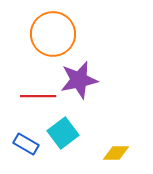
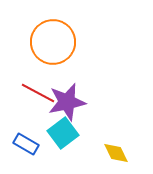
orange circle: moved 8 px down
purple star: moved 12 px left, 22 px down
red line: moved 3 px up; rotated 28 degrees clockwise
yellow diamond: rotated 64 degrees clockwise
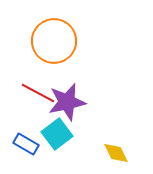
orange circle: moved 1 px right, 1 px up
cyan square: moved 6 px left, 1 px down
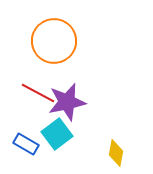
yellow diamond: rotated 36 degrees clockwise
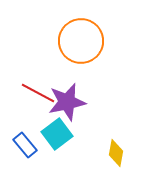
orange circle: moved 27 px right
blue rectangle: moved 1 px left, 1 px down; rotated 20 degrees clockwise
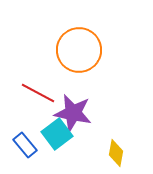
orange circle: moved 2 px left, 9 px down
purple star: moved 6 px right, 11 px down; rotated 24 degrees clockwise
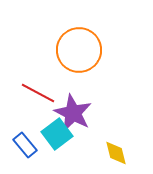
purple star: rotated 15 degrees clockwise
yellow diamond: rotated 24 degrees counterclockwise
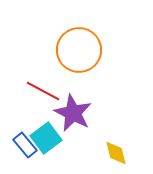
red line: moved 5 px right, 2 px up
cyan square: moved 11 px left, 4 px down
